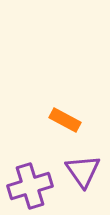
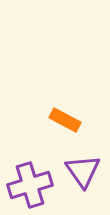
purple cross: moved 1 px up
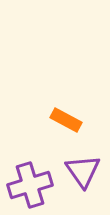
orange rectangle: moved 1 px right
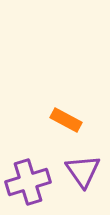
purple cross: moved 2 px left, 3 px up
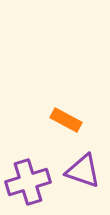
purple triangle: rotated 36 degrees counterclockwise
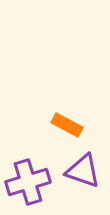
orange rectangle: moved 1 px right, 5 px down
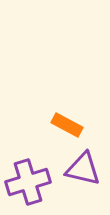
purple triangle: moved 2 px up; rotated 6 degrees counterclockwise
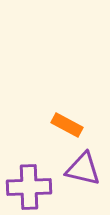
purple cross: moved 1 px right, 5 px down; rotated 15 degrees clockwise
